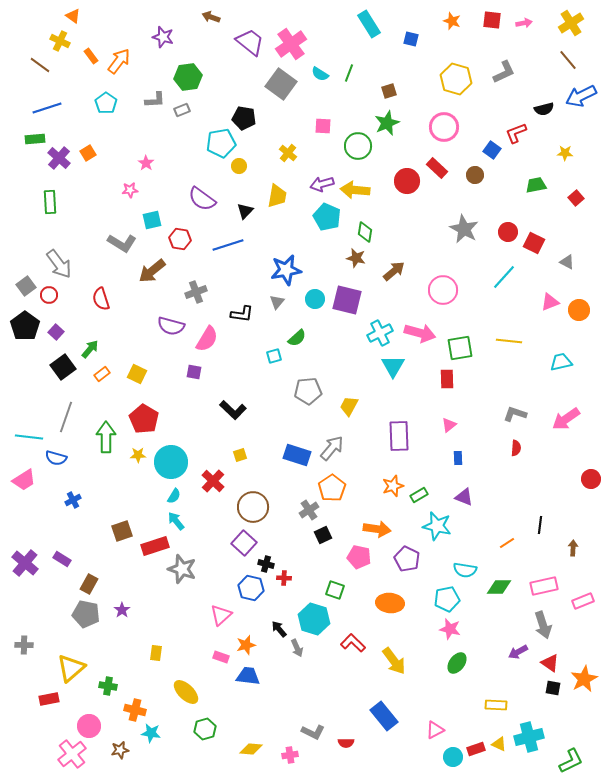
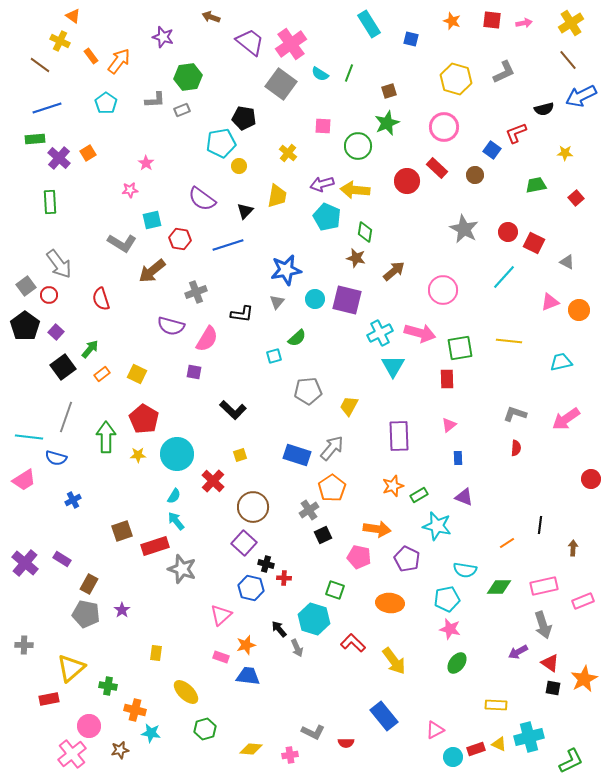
cyan circle at (171, 462): moved 6 px right, 8 px up
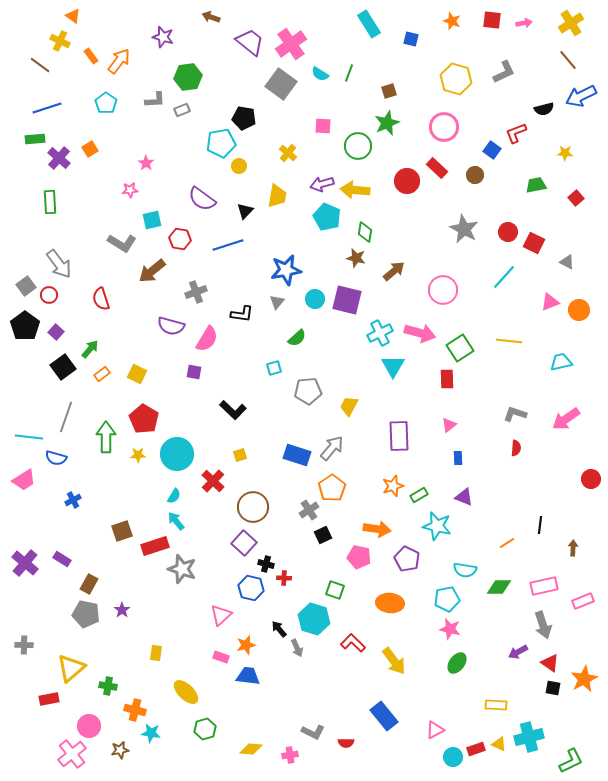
orange square at (88, 153): moved 2 px right, 4 px up
green square at (460, 348): rotated 24 degrees counterclockwise
cyan square at (274, 356): moved 12 px down
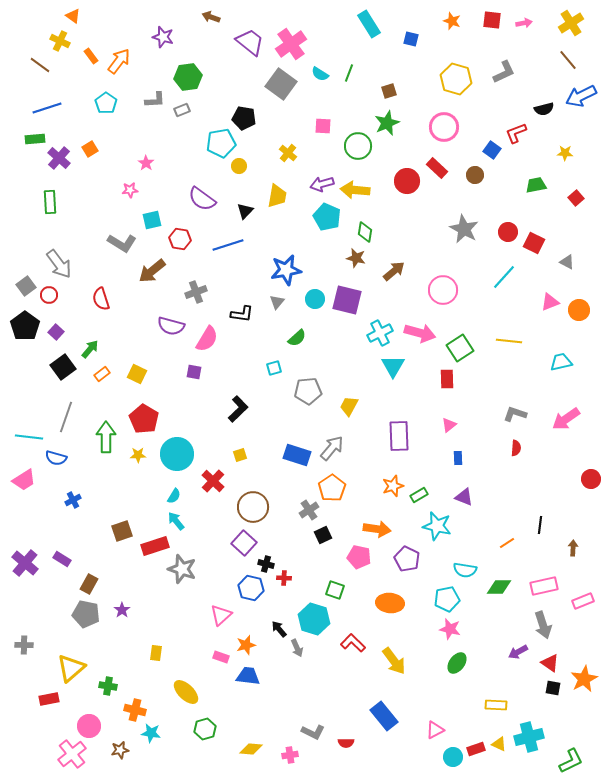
black L-shape at (233, 410): moved 5 px right, 1 px up; rotated 88 degrees counterclockwise
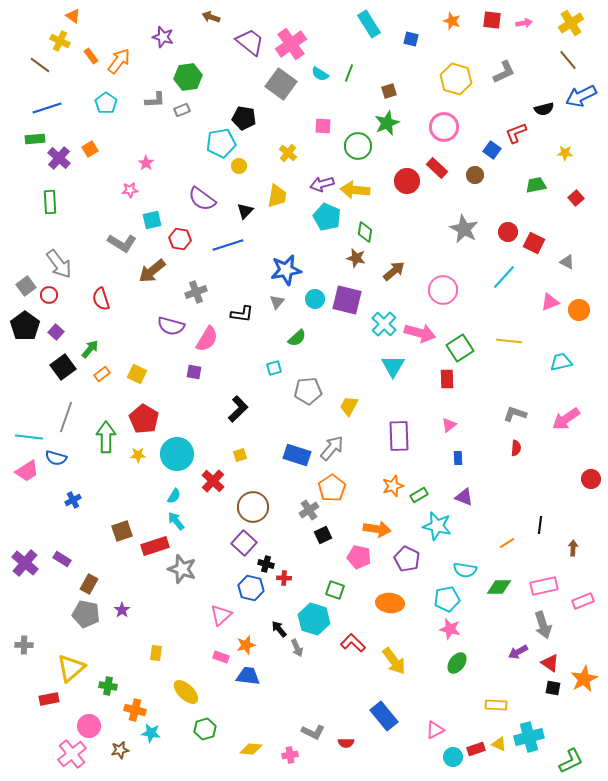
cyan cross at (380, 333): moved 4 px right, 9 px up; rotated 20 degrees counterclockwise
pink trapezoid at (24, 480): moved 3 px right, 9 px up
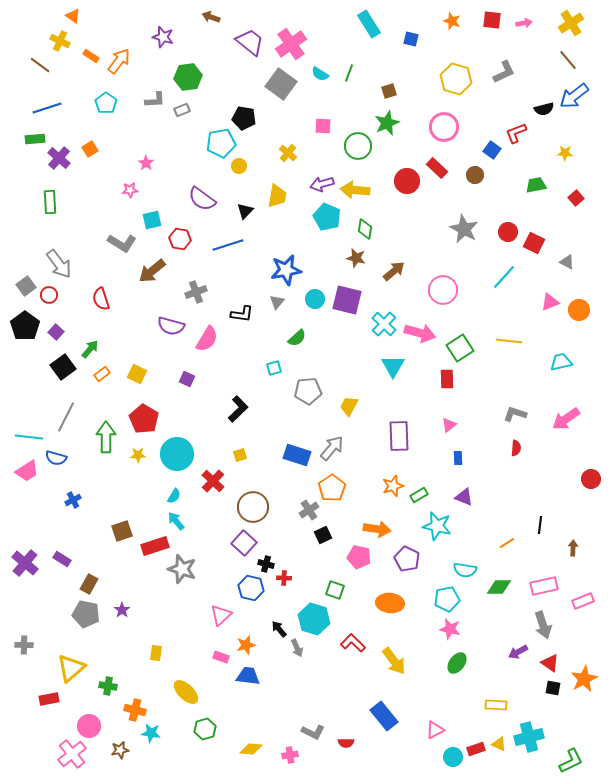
orange rectangle at (91, 56): rotated 21 degrees counterclockwise
blue arrow at (581, 96): moved 7 px left; rotated 12 degrees counterclockwise
green diamond at (365, 232): moved 3 px up
purple square at (194, 372): moved 7 px left, 7 px down; rotated 14 degrees clockwise
gray line at (66, 417): rotated 8 degrees clockwise
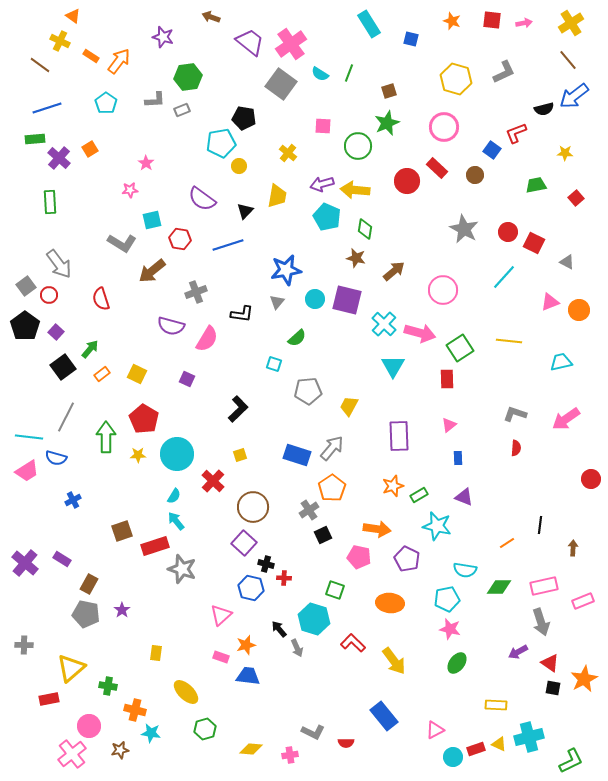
cyan square at (274, 368): moved 4 px up; rotated 35 degrees clockwise
gray arrow at (543, 625): moved 2 px left, 3 px up
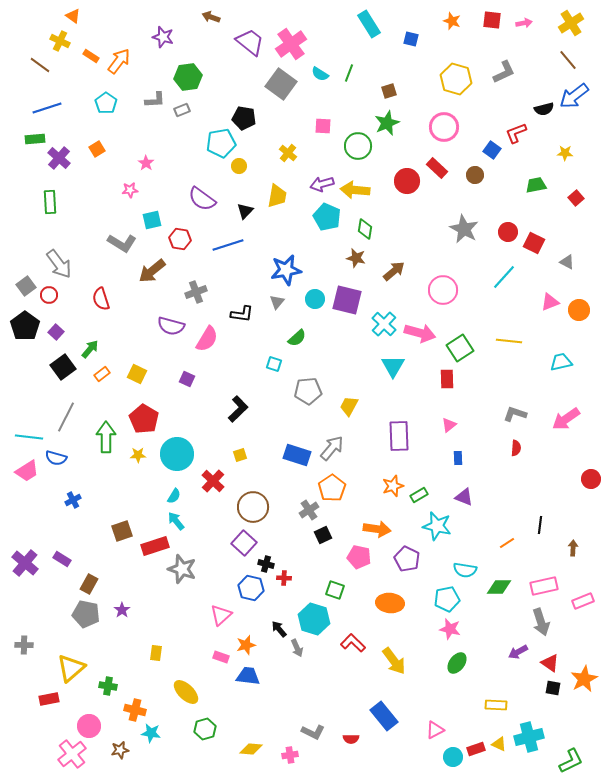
orange square at (90, 149): moved 7 px right
red semicircle at (346, 743): moved 5 px right, 4 px up
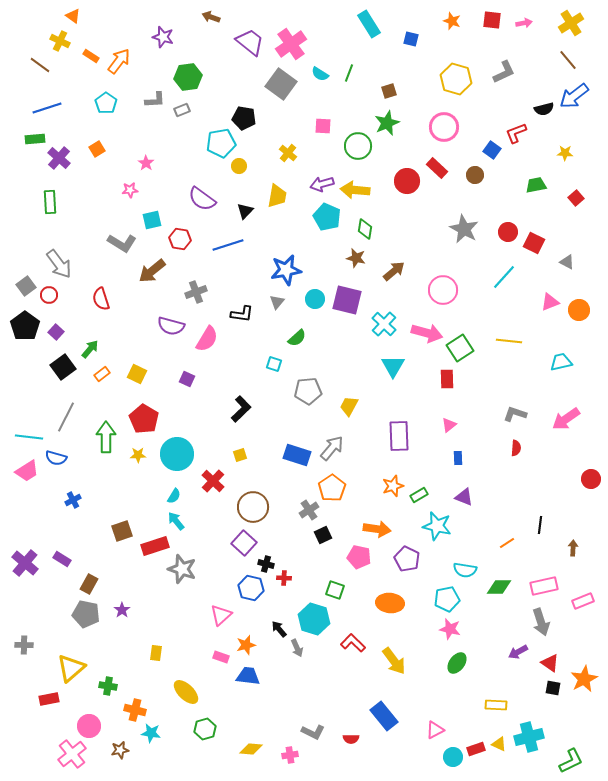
pink arrow at (420, 333): moved 7 px right
black L-shape at (238, 409): moved 3 px right
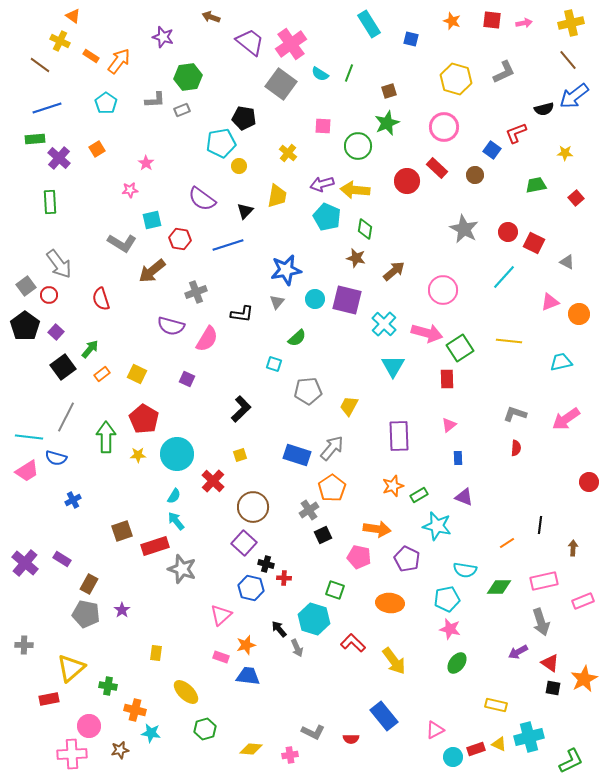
yellow cross at (571, 23): rotated 20 degrees clockwise
orange circle at (579, 310): moved 4 px down
red circle at (591, 479): moved 2 px left, 3 px down
pink rectangle at (544, 586): moved 5 px up
yellow rectangle at (496, 705): rotated 10 degrees clockwise
pink cross at (72, 754): rotated 36 degrees clockwise
